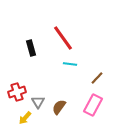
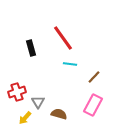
brown line: moved 3 px left, 1 px up
brown semicircle: moved 7 px down; rotated 70 degrees clockwise
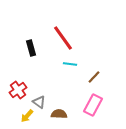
red cross: moved 1 px right, 2 px up; rotated 18 degrees counterclockwise
gray triangle: moved 1 px right; rotated 24 degrees counterclockwise
brown semicircle: rotated 14 degrees counterclockwise
yellow arrow: moved 2 px right, 2 px up
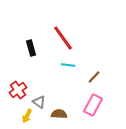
cyan line: moved 2 px left, 1 px down
yellow arrow: rotated 16 degrees counterclockwise
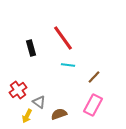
brown semicircle: rotated 21 degrees counterclockwise
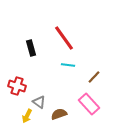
red line: moved 1 px right
red cross: moved 1 px left, 4 px up; rotated 36 degrees counterclockwise
pink rectangle: moved 4 px left, 1 px up; rotated 70 degrees counterclockwise
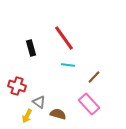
brown semicircle: moved 1 px left; rotated 35 degrees clockwise
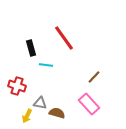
cyan line: moved 22 px left
gray triangle: moved 1 px right, 1 px down; rotated 24 degrees counterclockwise
brown semicircle: moved 1 px left, 1 px up
